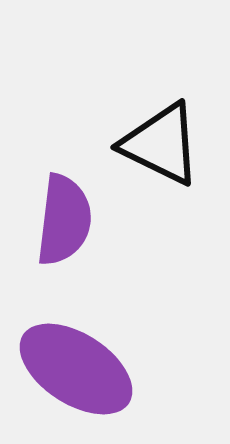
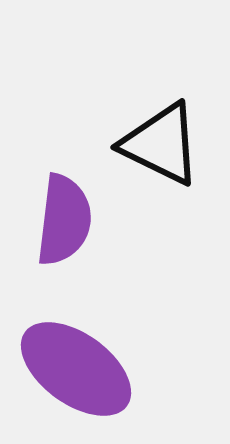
purple ellipse: rotated 3 degrees clockwise
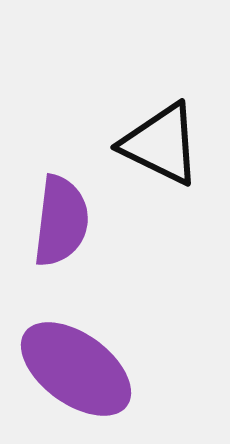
purple semicircle: moved 3 px left, 1 px down
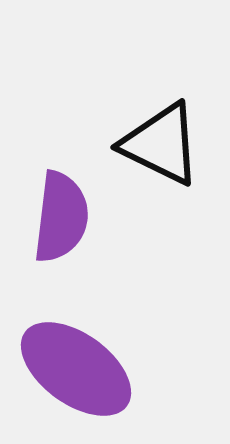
purple semicircle: moved 4 px up
